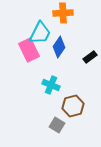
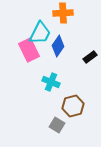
blue diamond: moved 1 px left, 1 px up
cyan cross: moved 3 px up
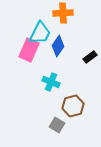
pink rectangle: rotated 50 degrees clockwise
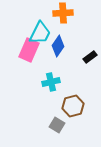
cyan cross: rotated 36 degrees counterclockwise
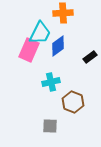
blue diamond: rotated 20 degrees clockwise
brown hexagon: moved 4 px up; rotated 25 degrees counterclockwise
gray square: moved 7 px left, 1 px down; rotated 28 degrees counterclockwise
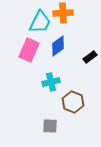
cyan trapezoid: moved 11 px up
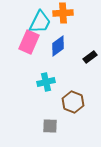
pink rectangle: moved 8 px up
cyan cross: moved 5 px left
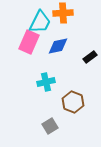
blue diamond: rotated 25 degrees clockwise
gray square: rotated 35 degrees counterclockwise
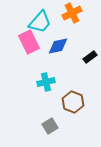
orange cross: moved 9 px right; rotated 24 degrees counterclockwise
cyan trapezoid: rotated 15 degrees clockwise
pink rectangle: rotated 50 degrees counterclockwise
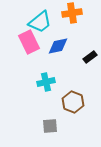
orange cross: rotated 18 degrees clockwise
cyan trapezoid: rotated 10 degrees clockwise
gray square: rotated 28 degrees clockwise
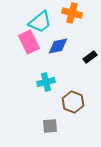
orange cross: rotated 24 degrees clockwise
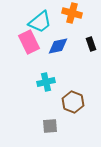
black rectangle: moved 1 px right, 13 px up; rotated 72 degrees counterclockwise
